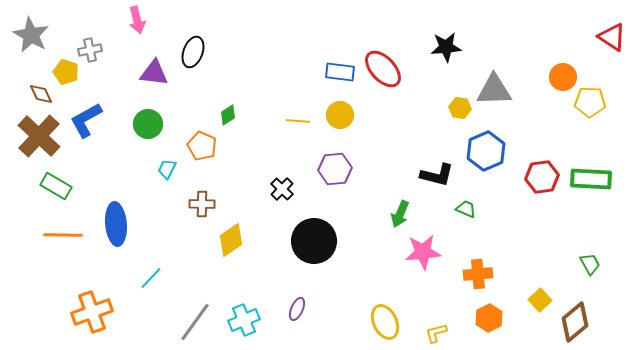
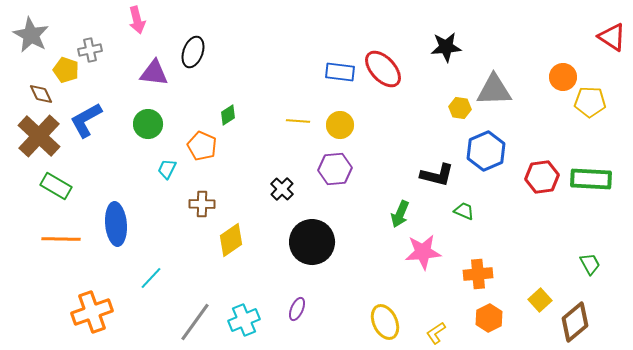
yellow pentagon at (66, 72): moved 2 px up
yellow circle at (340, 115): moved 10 px down
green trapezoid at (466, 209): moved 2 px left, 2 px down
orange line at (63, 235): moved 2 px left, 4 px down
black circle at (314, 241): moved 2 px left, 1 px down
yellow L-shape at (436, 333): rotated 20 degrees counterclockwise
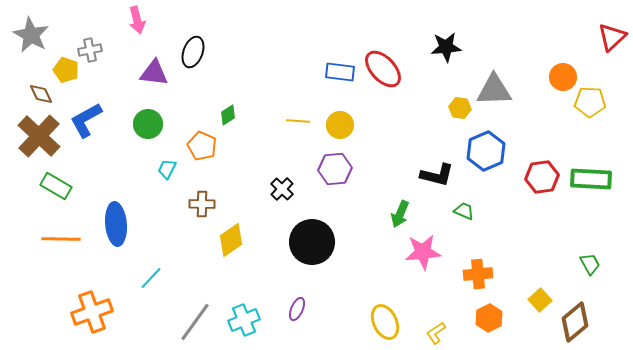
red triangle at (612, 37): rotated 44 degrees clockwise
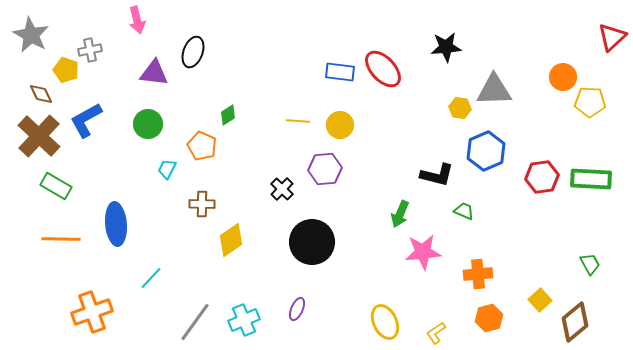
purple hexagon at (335, 169): moved 10 px left
orange hexagon at (489, 318): rotated 12 degrees clockwise
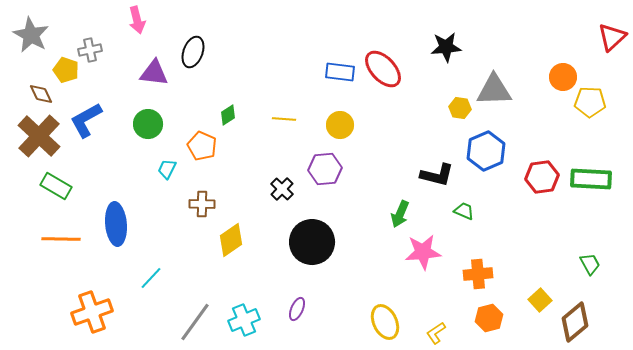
yellow line at (298, 121): moved 14 px left, 2 px up
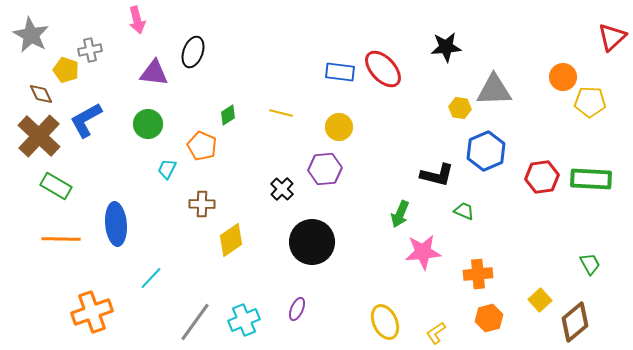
yellow line at (284, 119): moved 3 px left, 6 px up; rotated 10 degrees clockwise
yellow circle at (340, 125): moved 1 px left, 2 px down
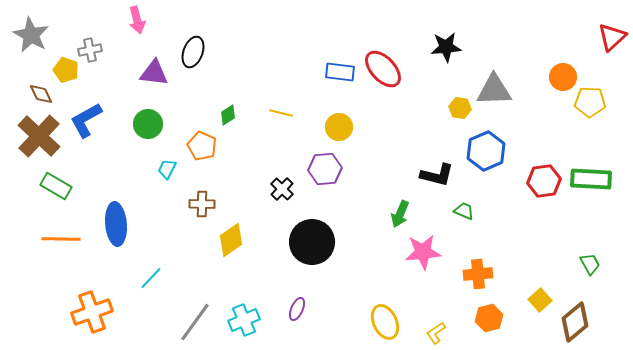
red hexagon at (542, 177): moved 2 px right, 4 px down
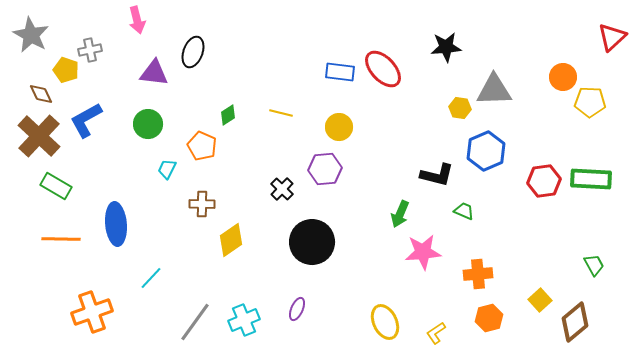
green trapezoid at (590, 264): moved 4 px right, 1 px down
